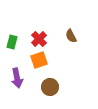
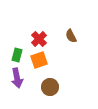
green rectangle: moved 5 px right, 13 px down
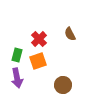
brown semicircle: moved 1 px left, 2 px up
orange square: moved 1 px left, 1 px down
brown circle: moved 13 px right, 2 px up
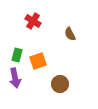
red cross: moved 6 px left, 18 px up; rotated 14 degrees counterclockwise
purple arrow: moved 2 px left
brown circle: moved 3 px left, 1 px up
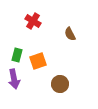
purple arrow: moved 1 px left, 1 px down
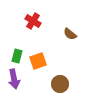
brown semicircle: rotated 24 degrees counterclockwise
green rectangle: moved 1 px down
